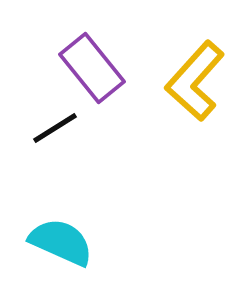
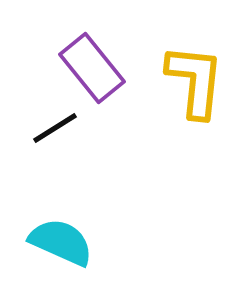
yellow L-shape: rotated 144 degrees clockwise
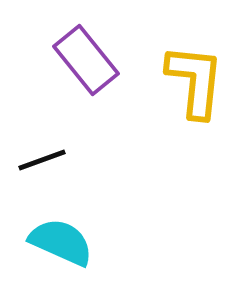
purple rectangle: moved 6 px left, 8 px up
black line: moved 13 px left, 32 px down; rotated 12 degrees clockwise
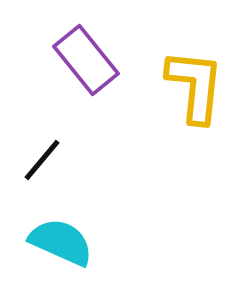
yellow L-shape: moved 5 px down
black line: rotated 30 degrees counterclockwise
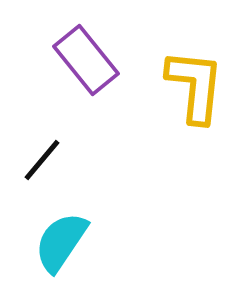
cyan semicircle: rotated 80 degrees counterclockwise
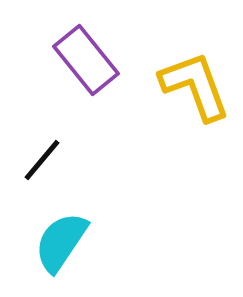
yellow L-shape: rotated 26 degrees counterclockwise
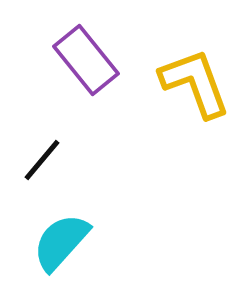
yellow L-shape: moved 3 px up
cyan semicircle: rotated 8 degrees clockwise
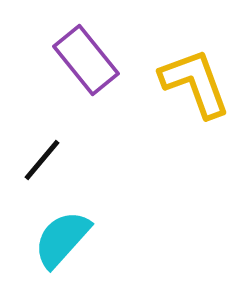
cyan semicircle: moved 1 px right, 3 px up
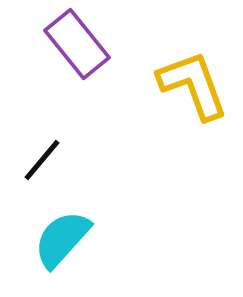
purple rectangle: moved 9 px left, 16 px up
yellow L-shape: moved 2 px left, 2 px down
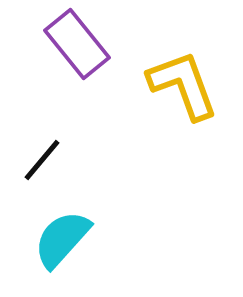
yellow L-shape: moved 10 px left
